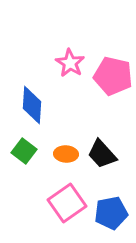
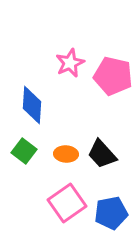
pink star: rotated 16 degrees clockwise
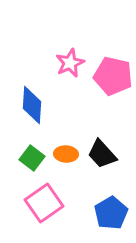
green square: moved 8 px right, 7 px down
pink square: moved 23 px left
blue pentagon: rotated 20 degrees counterclockwise
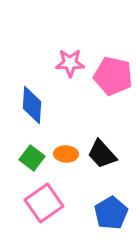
pink star: rotated 24 degrees clockwise
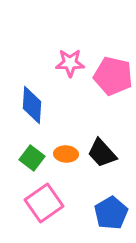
black trapezoid: moved 1 px up
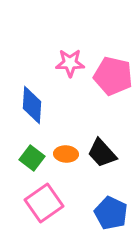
blue pentagon: rotated 16 degrees counterclockwise
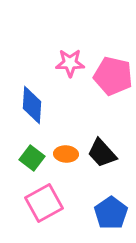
pink square: rotated 6 degrees clockwise
blue pentagon: rotated 12 degrees clockwise
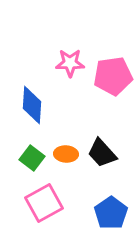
pink pentagon: rotated 21 degrees counterclockwise
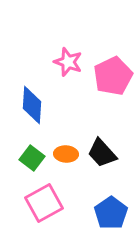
pink star: moved 2 px left, 1 px up; rotated 20 degrees clockwise
pink pentagon: rotated 18 degrees counterclockwise
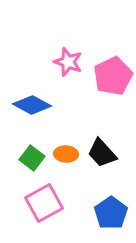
blue diamond: rotated 66 degrees counterclockwise
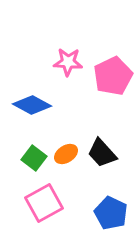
pink star: rotated 16 degrees counterclockwise
orange ellipse: rotated 35 degrees counterclockwise
green square: moved 2 px right
blue pentagon: rotated 12 degrees counterclockwise
